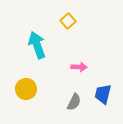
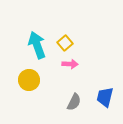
yellow square: moved 3 px left, 22 px down
pink arrow: moved 9 px left, 3 px up
yellow circle: moved 3 px right, 9 px up
blue trapezoid: moved 2 px right, 3 px down
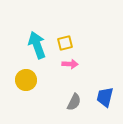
yellow square: rotated 28 degrees clockwise
yellow circle: moved 3 px left
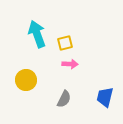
cyan arrow: moved 11 px up
gray semicircle: moved 10 px left, 3 px up
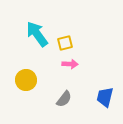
cyan arrow: rotated 16 degrees counterclockwise
gray semicircle: rotated 12 degrees clockwise
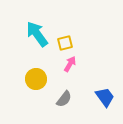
pink arrow: rotated 63 degrees counterclockwise
yellow circle: moved 10 px right, 1 px up
blue trapezoid: rotated 130 degrees clockwise
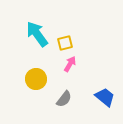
blue trapezoid: rotated 15 degrees counterclockwise
